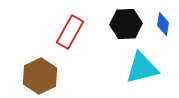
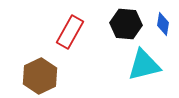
black hexagon: rotated 8 degrees clockwise
cyan triangle: moved 2 px right, 3 px up
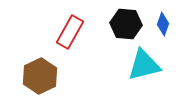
blue diamond: rotated 10 degrees clockwise
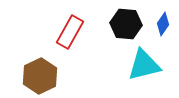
blue diamond: rotated 15 degrees clockwise
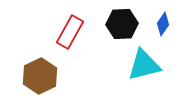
black hexagon: moved 4 px left; rotated 8 degrees counterclockwise
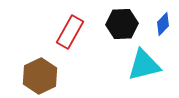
blue diamond: rotated 10 degrees clockwise
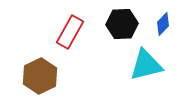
cyan triangle: moved 2 px right
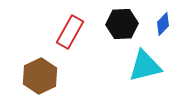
cyan triangle: moved 1 px left, 1 px down
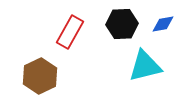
blue diamond: rotated 35 degrees clockwise
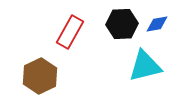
blue diamond: moved 6 px left
